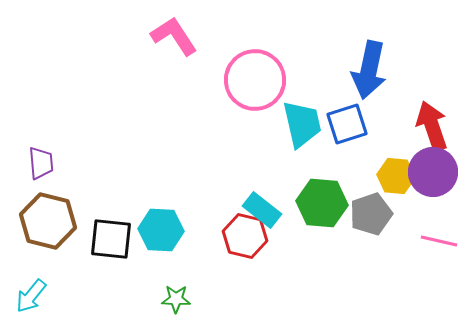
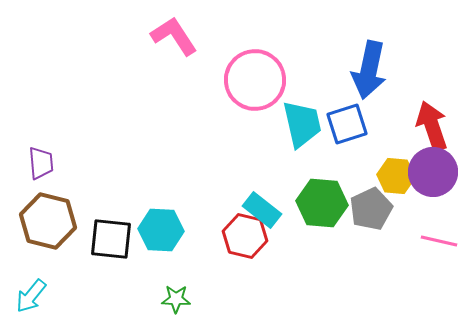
gray pentagon: moved 5 px up; rotated 6 degrees counterclockwise
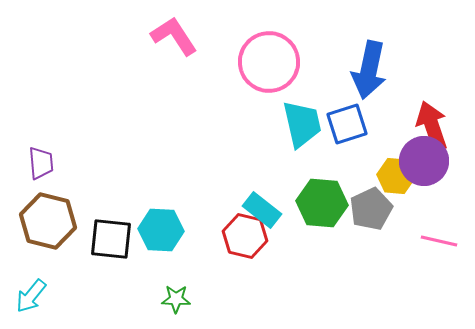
pink circle: moved 14 px right, 18 px up
purple circle: moved 9 px left, 11 px up
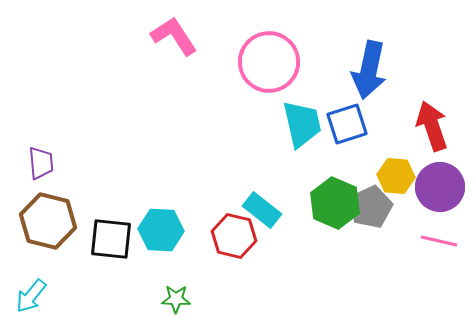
purple circle: moved 16 px right, 26 px down
green hexagon: moved 13 px right; rotated 18 degrees clockwise
gray pentagon: moved 2 px up
red hexagon: moved 11 px left
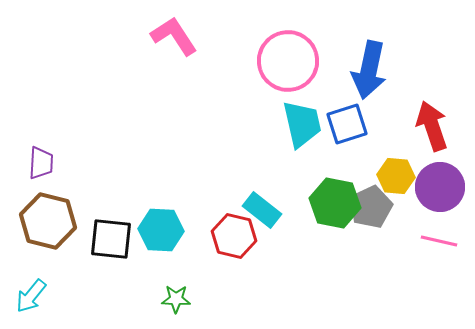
pink circle: moved 19 px right, 1 px up
purple trapezoid: rotated 8 degrees clockwise
green hexagon: rotated 12 degrees counterclockwise
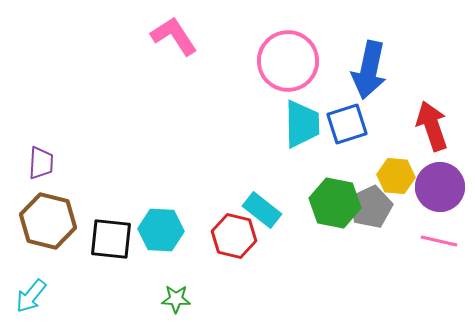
cyan trapezoid: rotated 12 degrees clockwise
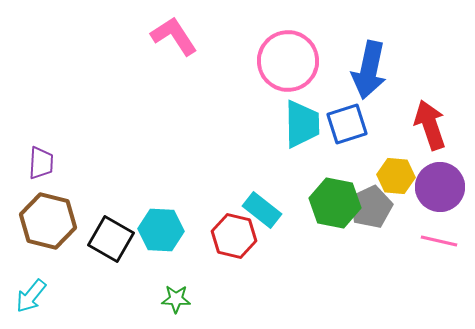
red arrow: moved 2 px left, 1 px up
black square: rotated 24 degrees clockwise
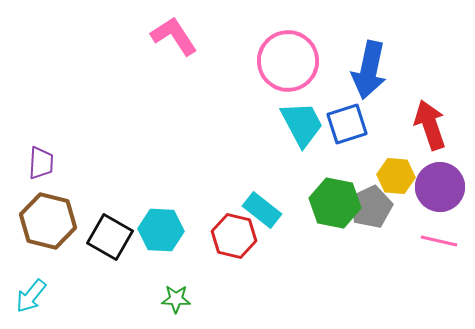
cyan trapezoid: rotated 27 degrees counterclockwise
black square: moved 1 px left, 2 px up
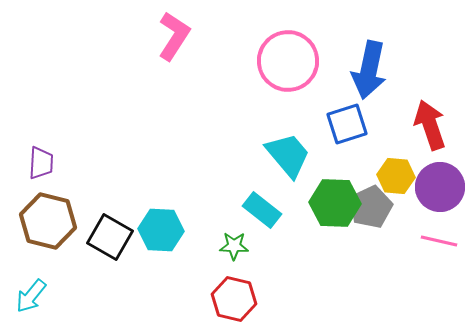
pink L-shape: rotated 66 degrees clockwise
cyan trapezoid: moved 14 px left, 31 px down; rotated 12 degrees counterclockwise
green hexagon: rotated 9 degrees counterclockwise
red hexagon: moved 63 px down
green star: moved 58 px right, 53 px up
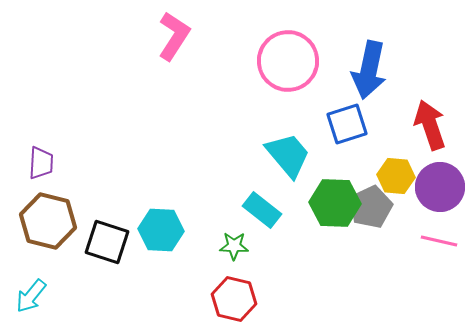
black square: moved 3 px left, 5 px down; rotated 12 degrees counterclockwise
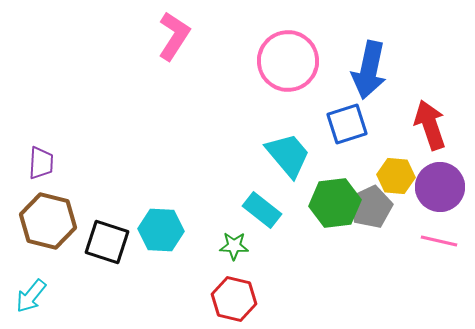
green hexagon: rotated 9 degrees counterclockwise
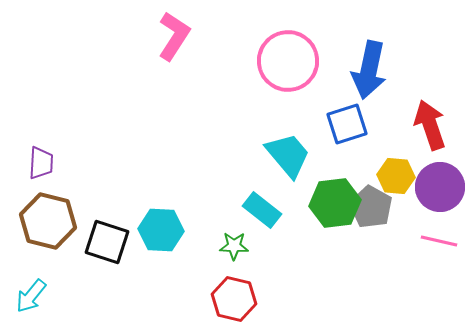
gray pentagon: rotated 18 degrees counterclockwise
